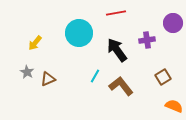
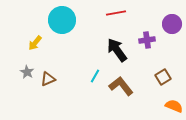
purple circle: moved 1 px left, 1 px down
cyan circle: moved 17 px left, 13 px up
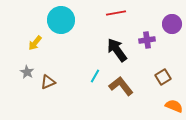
cyan circle: moved 1 px left
brown triangle: moved 3 px down
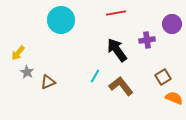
yellow arrow: moved 17 px left, 10 px down
orange semicircle: moved 8 px up
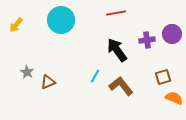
purple circle: moved 10 px down
yellow arrow: moved 2 px left, 28 px up
brown square: rotated 14 degrees clockwise
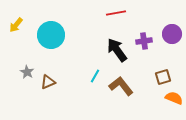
cyan circle: moved 10 px left, 15 px down
purple cross: moved 3 px left, 1 px down
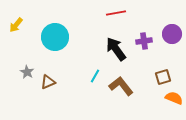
cyan circle: moved 4 px right, 2 px down
black arrow: moved 1 px left, 1 px up
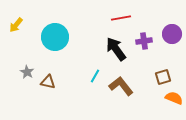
red line: moved 5 px right, 5 px down
brown triangle: rotated 35 degrees clockwise
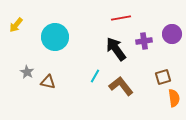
orange semicircle: rotated 60 degrees clockwise
